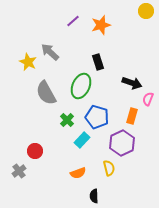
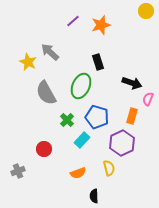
red circle: moved 9 px right, 2 px up
gray cross: moved 1 px left; rotated 16 degrees clockwise
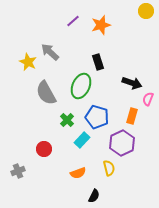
black semicircle: rotated 152 degrees counterclockwise
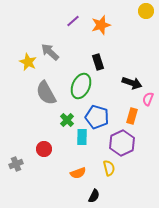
cyan rectangle: moved 3 px up; rotated 42 degrees counterclockwise
gray cross: moved 2 px left, 7 px up
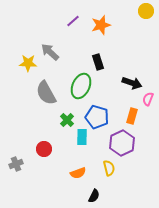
yellow star: moved 1 px down; rotated 24 degrees counterclockwise
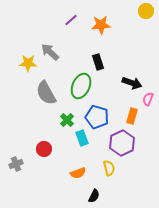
purple line: moved 2 px left, 1 px up
orange star: rotated 12 degrees clockwise
cyan rectangle: moved 1 px down; rotated 21 degrees counterclockwise
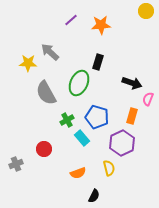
black rectangle: rotated 35 degrees clockwise
green ellipse: moved 2 px left, 3 px up
green cross: rotated 16 degrees clockwise
cyan rectangle: rotated 21 degrees counterclockwise
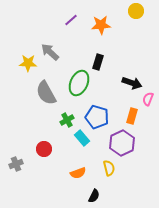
yellow circle: moved 10 px left
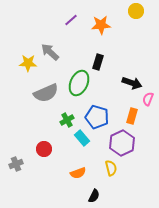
gray semicircle: rotated 85 degrees counterclockwise
yellow semicircle: moved 2 px right
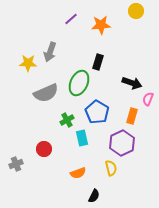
purple line: moved 1 px up
gray arrow: rotated 114 degrees counterclockwise
blue pentagon: moved 5 px up; rotated 15 degrees clockwise
cyan rectangle: rotated 28 degrees clockwise
